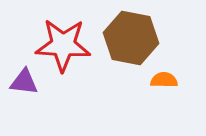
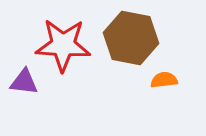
orange semicircle: rotated 8 degrees counterclockwise
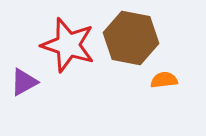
red star: moved 5 px right; rotated 14 degrees clockwise
purple triangle: rotated 36 degrees counterclockwise
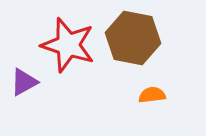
brown hexagon: moved 2 px right
orange semicircle: moved 12 px left, 15 px down
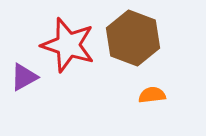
brown hexagon: rotated 10 degrees clockwise
purple triangle: moved 5 px up
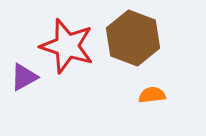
red star: moved 1 px left, 1 px down
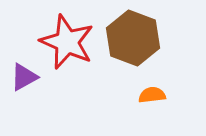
red star: moved 4 px up; rotated 6 degrees clockwise
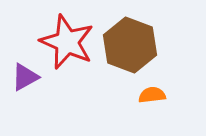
brown hexagon: moved 3 px left, 7 px down
purple triangle: moved 1 px right
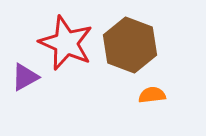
red star: moved 1 px left, 1 px down
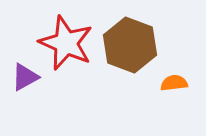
orange semicircle: moved 22 px right, 12 px up
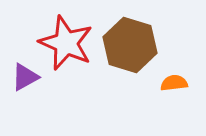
brown hexagon: rotated 4 degrees counterclockwise
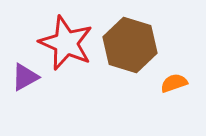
orange semicircle: rotated 12 degrees counterclockwise
